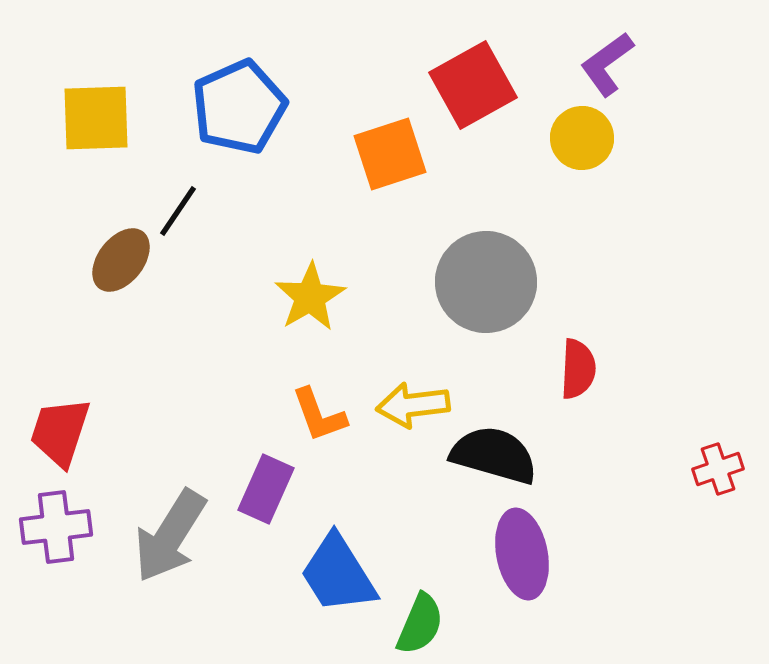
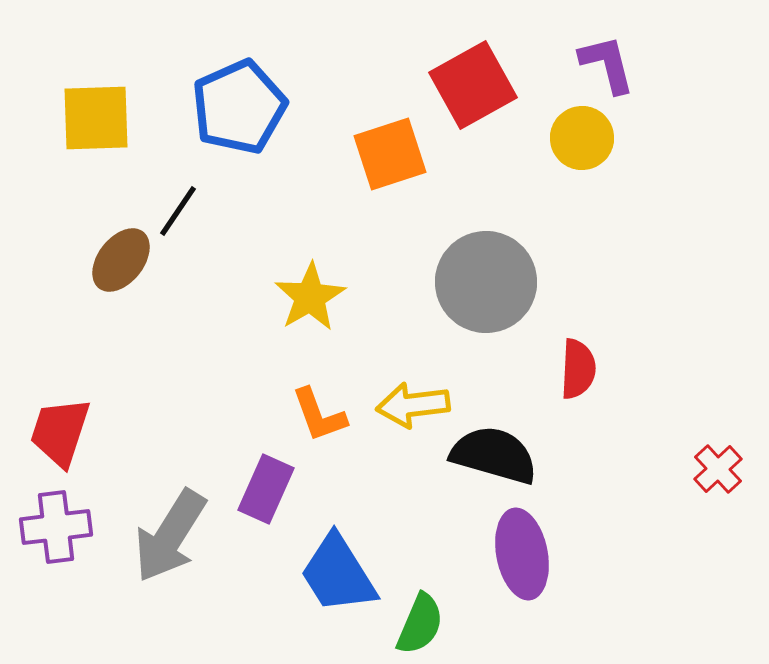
purple L-shape: rotated 112 degrees clockwise
red cross: rotated 24 degrees counterclockwise
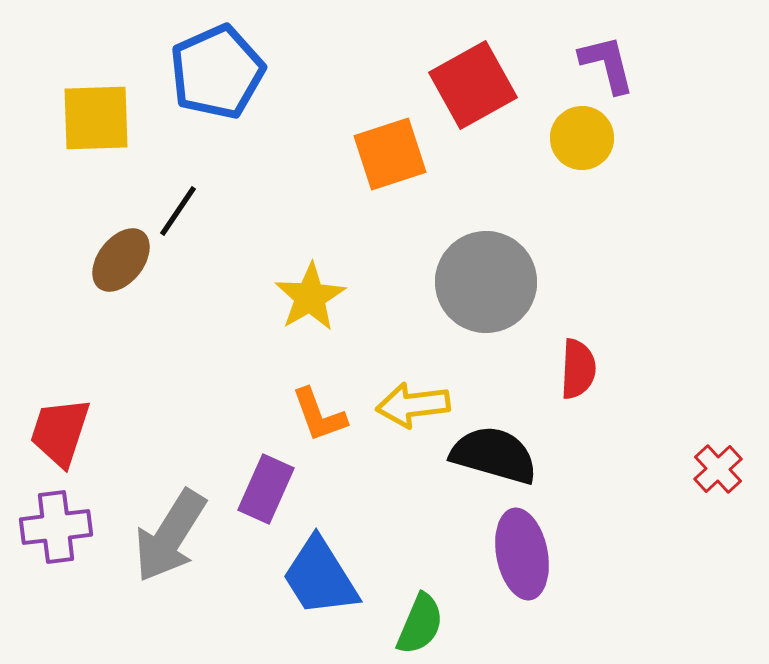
blue pentagon: moved 22 px left, 35 px up
blue trapezoid: moved 18 px left, 3 px down
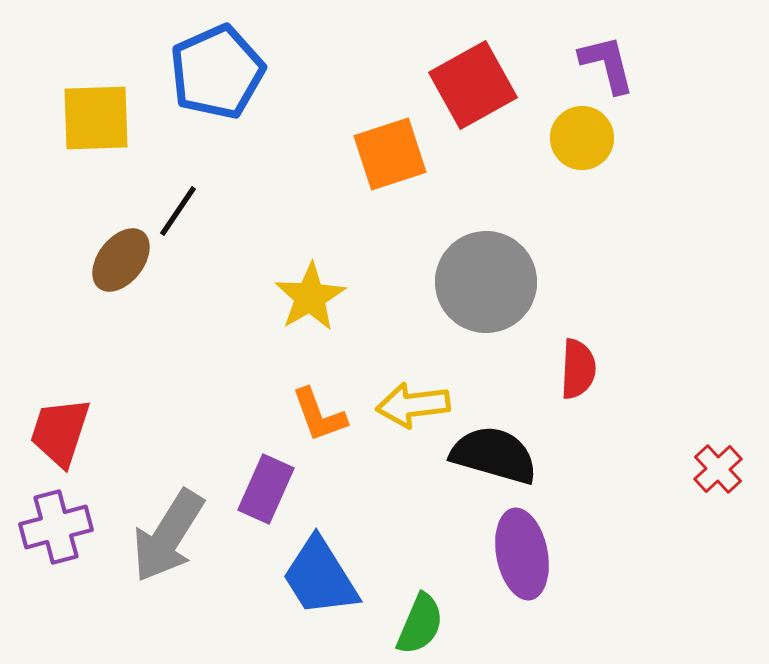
purple cross: rotated 8 degrees counterclockwise
gray arrow: moved 2 px left
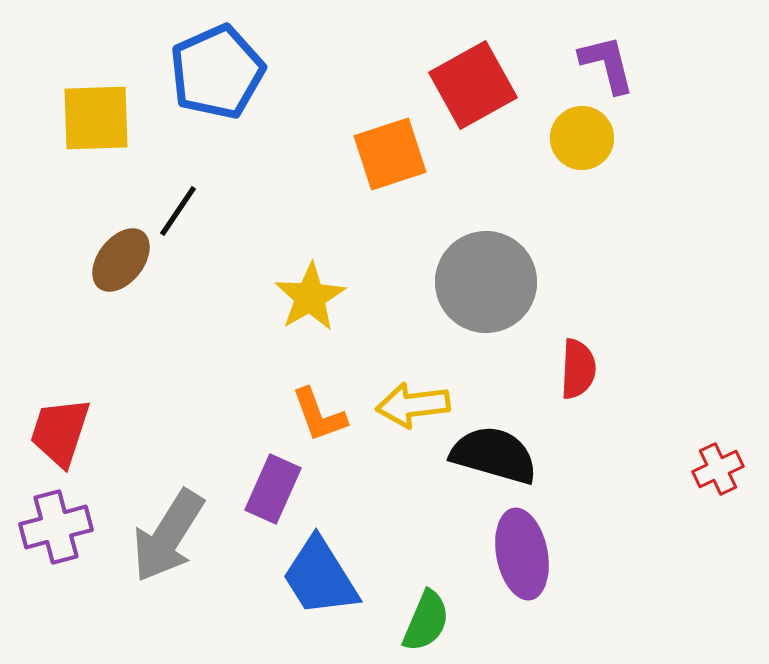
red cross: rotated 18 degrees clockwise
purple rectangle: moved 7 px right
green semicircle: moved 6 px right, 3 px up
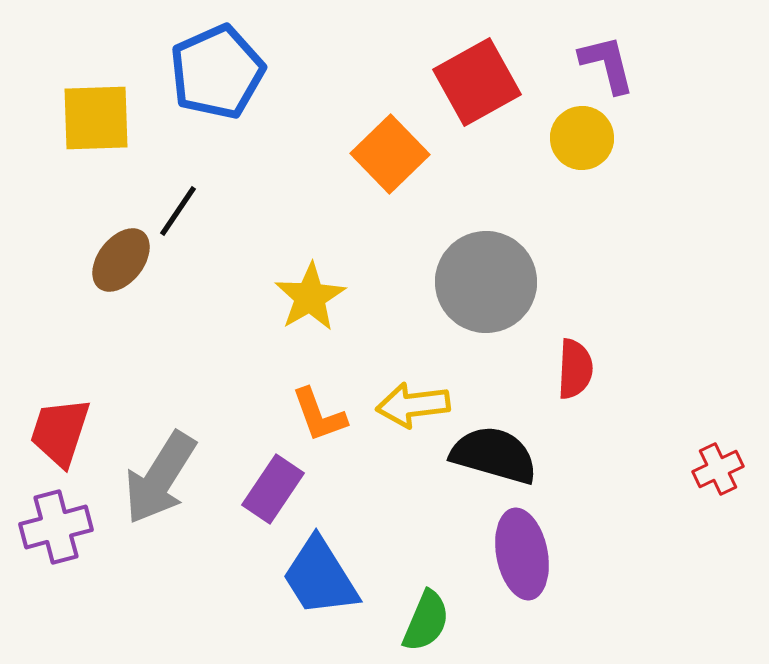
red square: moved 4 px right, 3 px up
orange square: rotated 26 degrees counterclockwise
red semicircle: moved 3 px left
purple rectangle: rotated 10 degrees clockwise
gray arrow: moved 8 px left, 58 px up
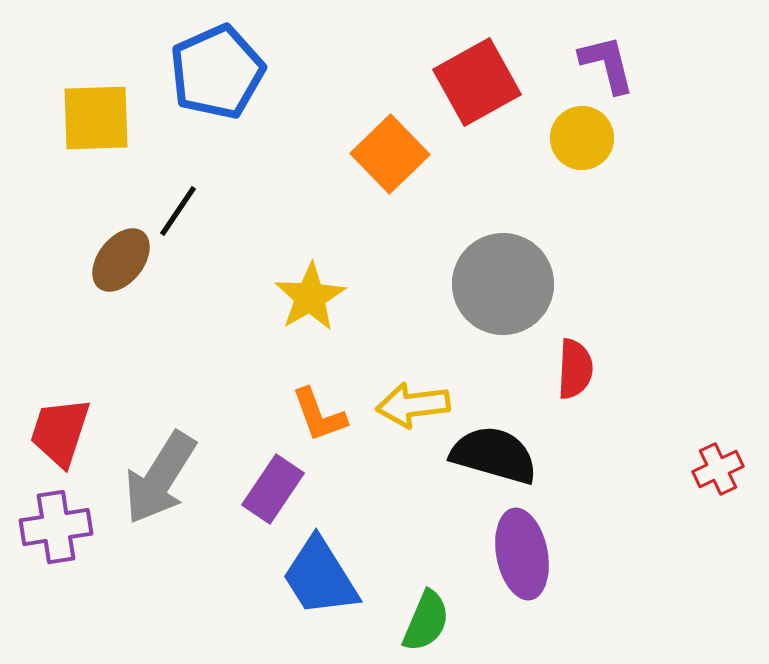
gray circle: moved 17 px right, 2 px down
purple cross: rotated 6 degrees clockwise
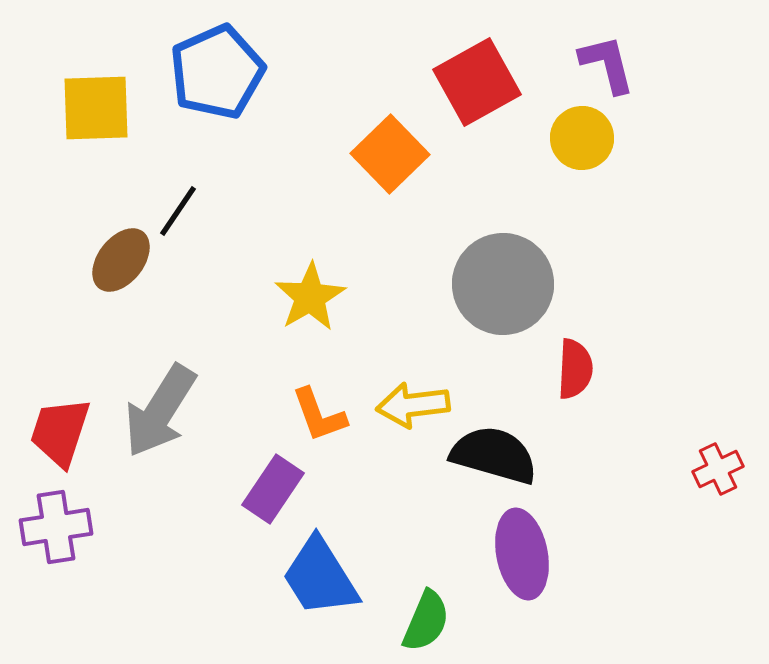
yellow square: moved 10 px up
gray arrow: moved 67 px up
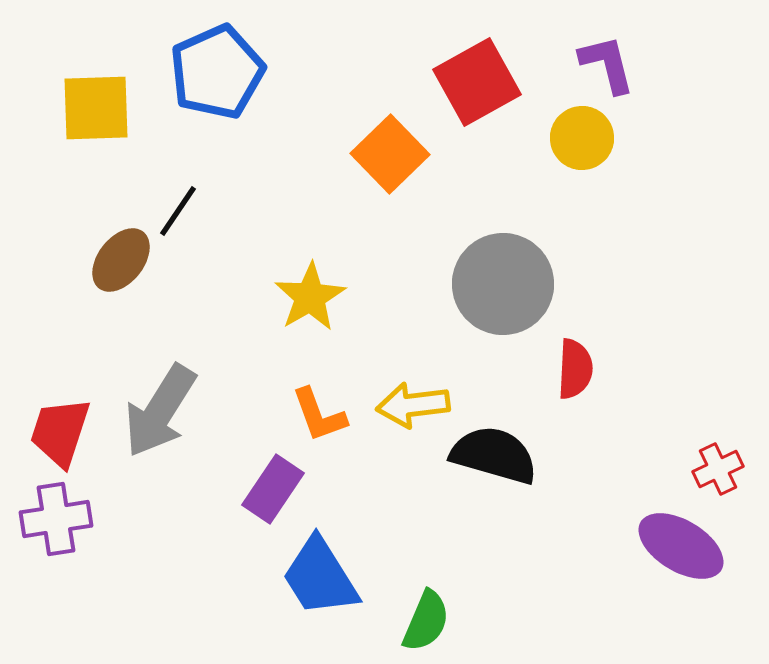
purple cross: moved 8 px up
purple ellipse: moved 159 px right, 8 px up; rotated 48 degrees counterclockwise
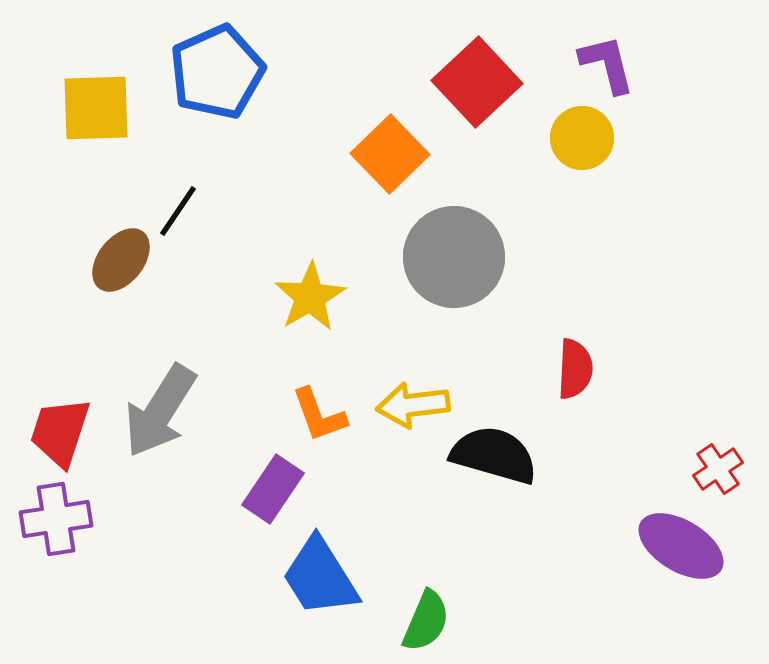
red square: rotated 14 degrees counterclockwise
gray circle: moved 49 px left, 27 px up
red cross: rotated 9 degrees counterclockwise
